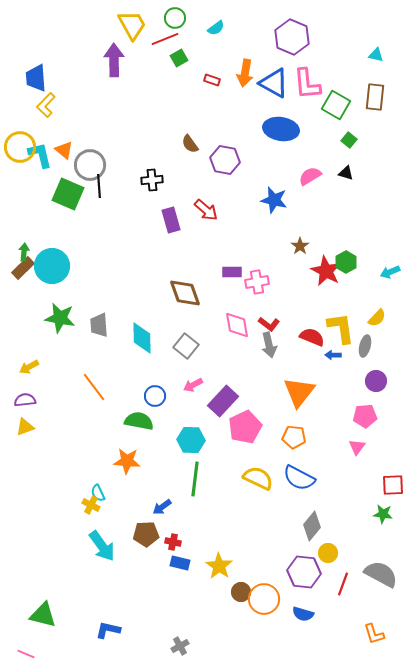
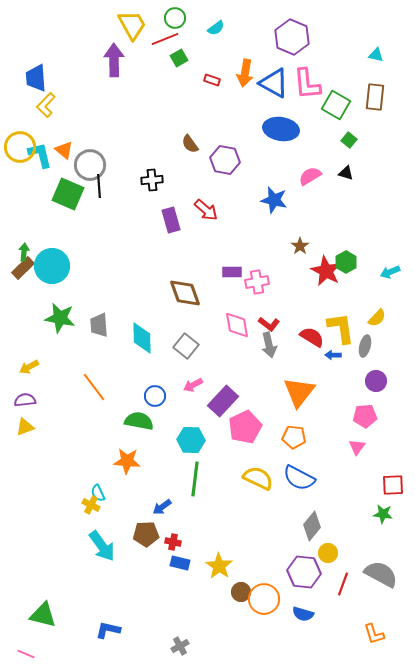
red semicircle at (312, 337): rotated 10 degrees clockwise
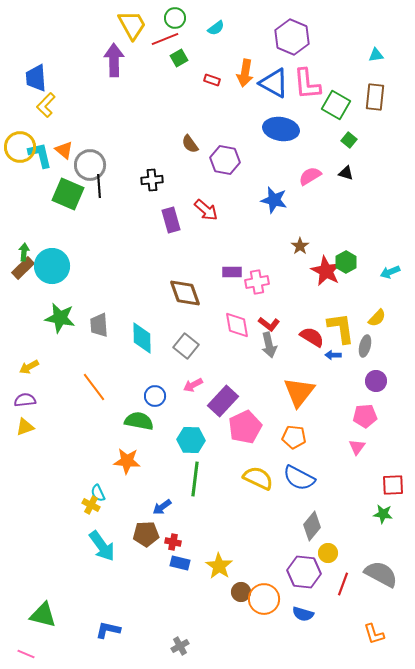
cyan triangle at (376, 55): rotated 21 degrees counterclockwise
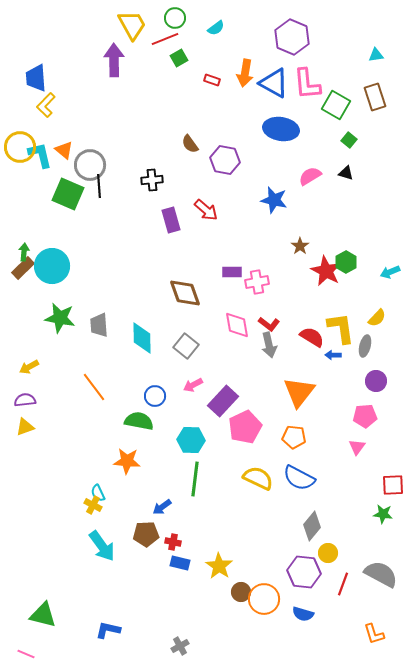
brown rectangle at (375, 97): rotated 24 degrees counterclockwise
yellow cross at (91, 505): moved 2 px right
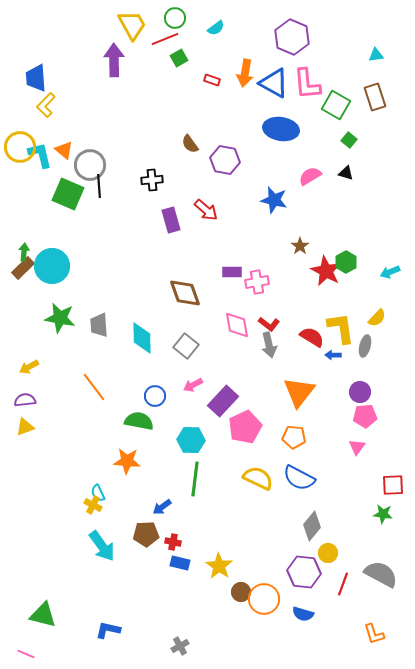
purple circle at (376, 381): moved 16 px left, 11 px down
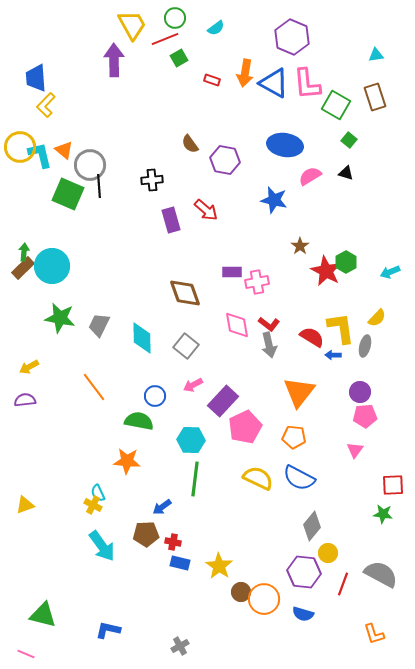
blue ellipse at (281, 129): moved 4 px right, 16 px down
gray trapezoid at (99, 325): rotated 30 degrees clockwise
yellow triangle at (25, 427): moved 78 px down
pink triangle at (357, 447): moved 2 px left, 3 px down
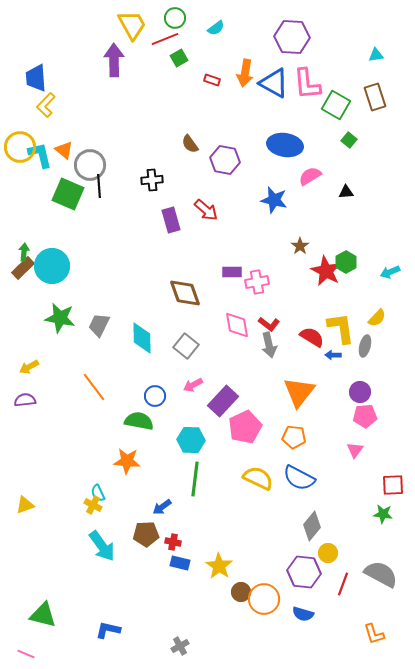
purple hexagon at (292, 37): rotated 20 degrees counterclockwise
black triangle at (346, 173): moved 19 px down; rotated 21 degrees counterclockwise
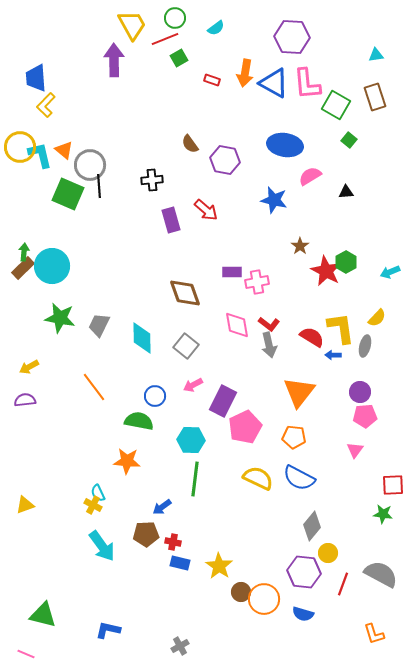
purple rectangle at (223, 401): rotated 16 degrees counterclockwise
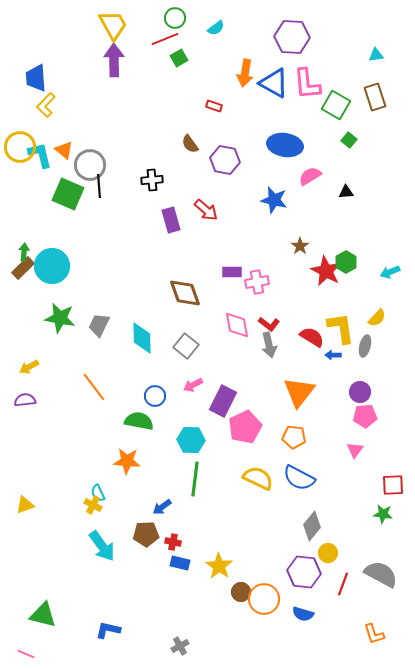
yellow trapezoid at (132, 25): moved 19 px left
red rectangle at (212, 80): moved 2 px right, 26 px down
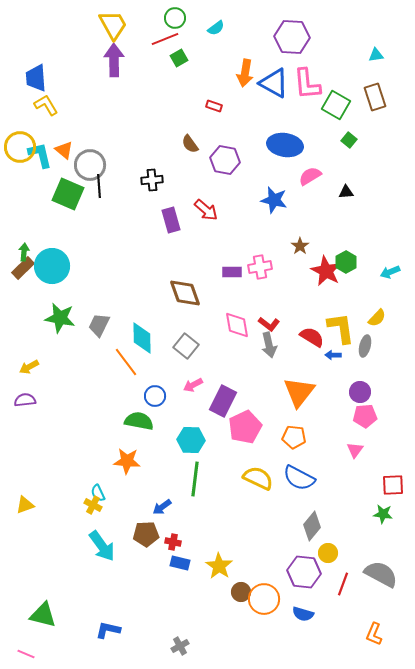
yellow L-shape at (46, 105): rotated 105 degrees clockwise
pink cross at (257, 282): moved 3 px right, 15 px up
orange line at (94, 387): moved 32 px right, 25 px up
orange L-shape at (374, 634): rotated 40 degrees clockwise
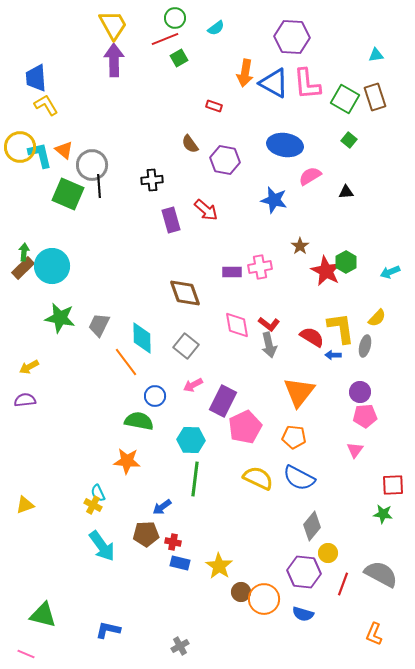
green square at (336, 105): moved 9 px right, 6 px up
gray circle at (90, 165): moved 2 px right
